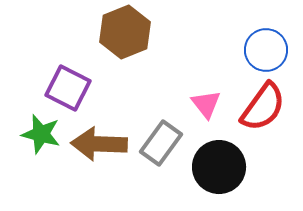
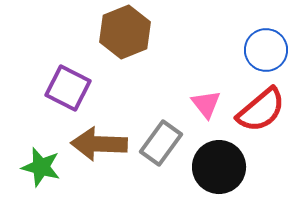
red semicircle: moved 2 px left, 3 px down; rotated 14 degrees clockwise
green star: moved 33 px down
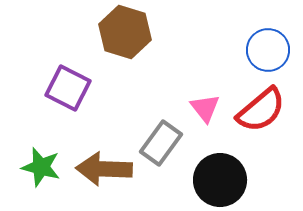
brown hexagon: rotated 21 degrees counterclockwise
blue circle: moved 2 px right
pink triangle: moved 1 px left, 4 px down
brown arrow: moved 5 px right, 25 px down
black circle: moved 1 px right, 13 px down
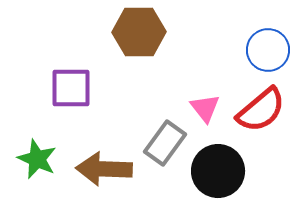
brown hexagon: moved 14 px right; rotated 18 degrees counterclockwise
purple square: moved 3 px right; rotated 27 degrees counterclockwise
gray rectangle: moved 4 px right
green star: moved 4 px left, 8 px up; rotated 9 degrees clockwise
black circle: moved 2 px left, 9 px up
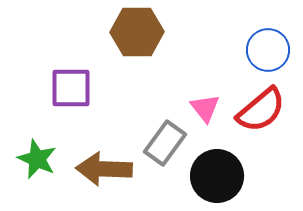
brown hexagon: moved 2 px left
black circle: moved 1 px left, 5 px down
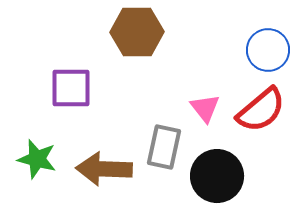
gray rectangle: moved 1 px left, 4 px down; rotated 24 degrees counterclockwise
green star: rotated 9 degrees counterclockwise
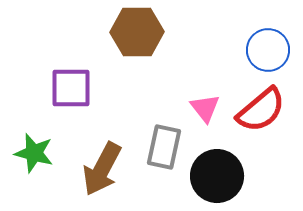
green star: moved 3 px left, 6 px up
brown arrow: moved 2 px left; rotated 64 degrees counterclockwise
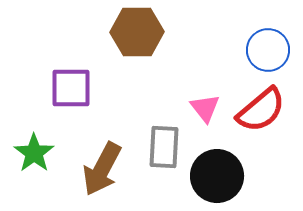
gray rectangle: rotated 9 degrees counterclockwise
green star: rotated 21 degrees clockwise
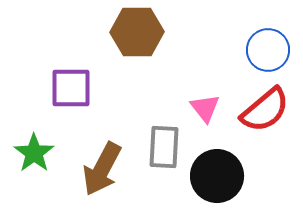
red semicircle: moved 4 px right
